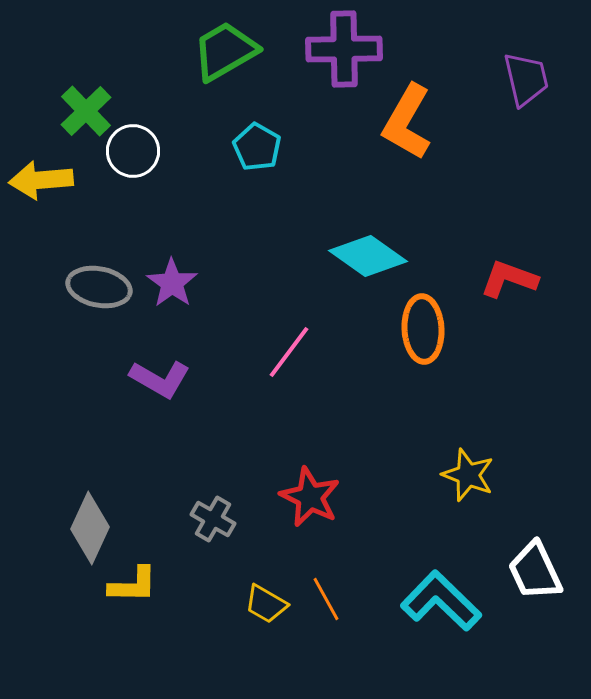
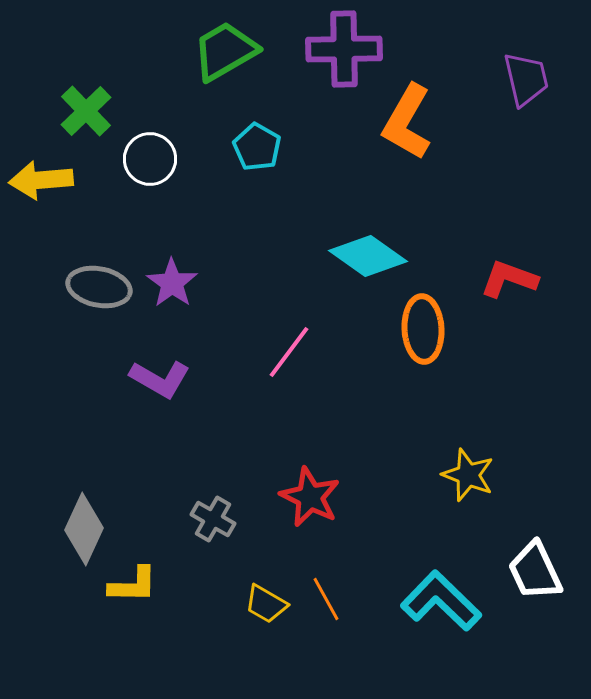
white circle: moved 17 px right, 8 px down
gray diamond: moved 6 px left, 1 px down
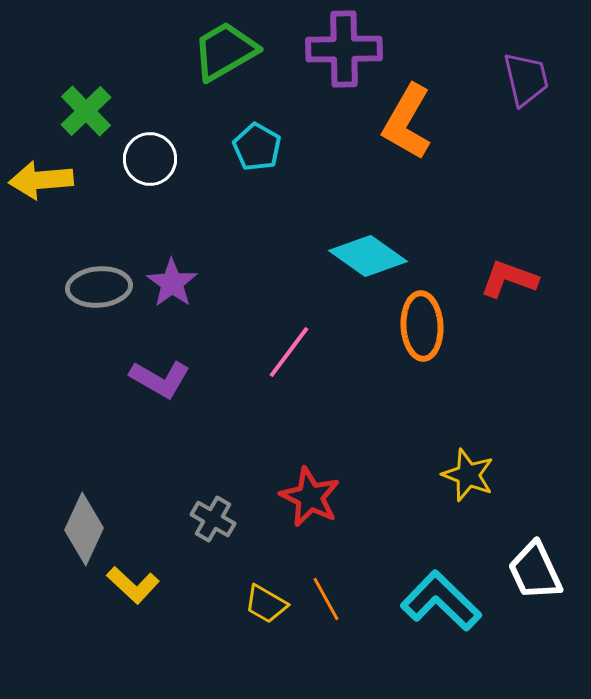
gray ellipse: rotated 16 degrees counterclockwise
orange ellipse: moved 1 px left, 3 px up
yellow L-shape: rotated 42 degrees clockwise
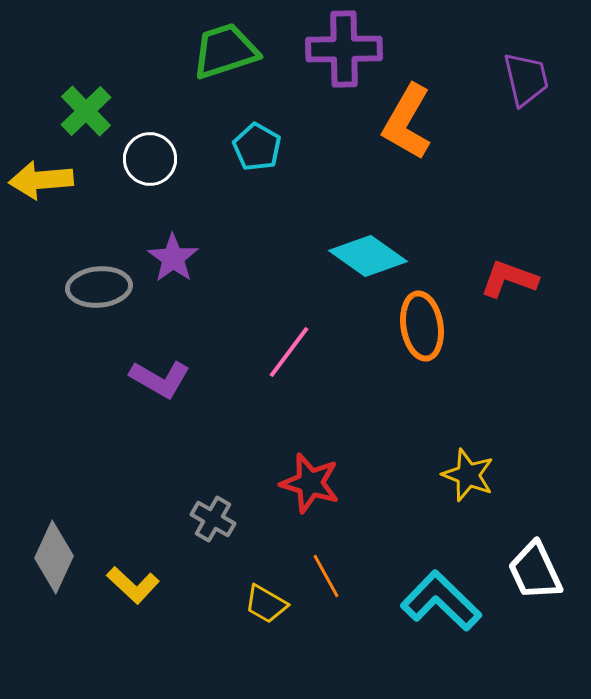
green trapezoid: rotated 12 degrees clockwise
purple star: moved 1 px right, 25 px up
orange ellipse: rotated 6 degrees counterclockwise
red star: moved 14 px up; rotated 10 degrees counterclockwise
gray diamond: moved 30 px left, 28 px down
orange line: moved 23 px up
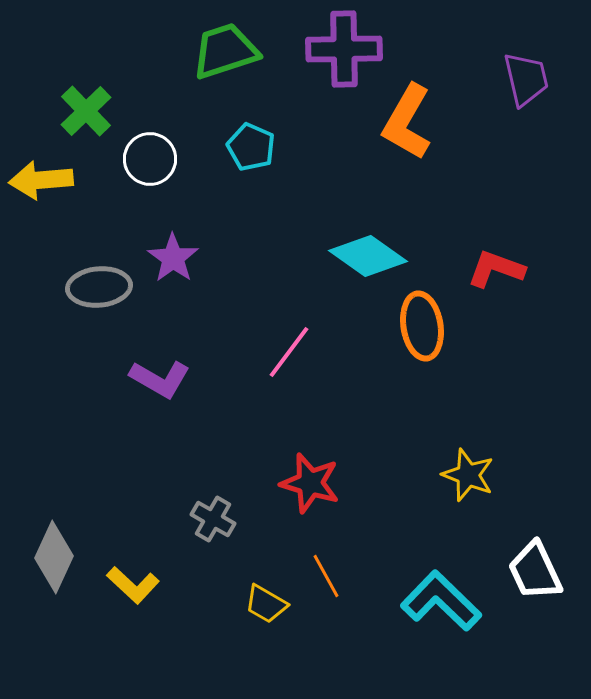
cyan pentagon: moved 6 px left; rotated 6 degrees counterclockwise
red L-shape: moved 13 px left, 10 px up
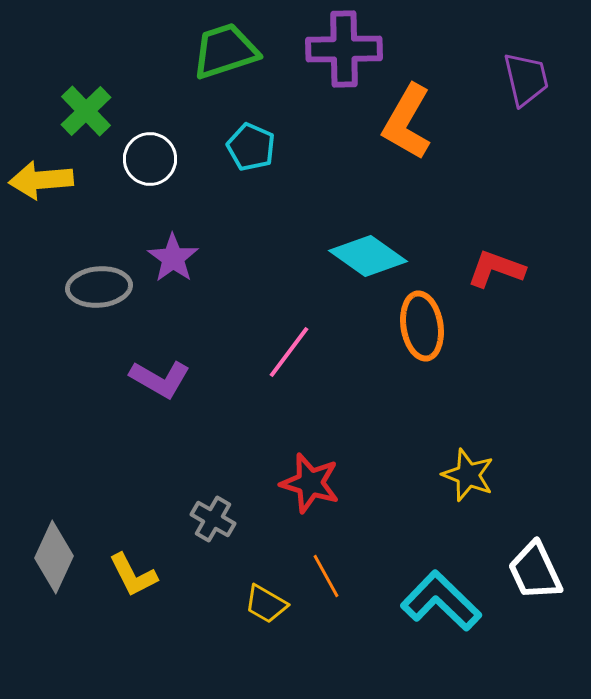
yellow L-shape: moved 10 px up; rotated 20 degrees clockwise
